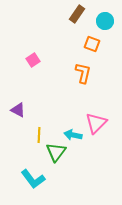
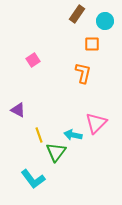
orange square: rotated 21 degrees counterclockwise
yellow line: rotated 21 degrees counterclockwise
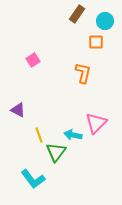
orange square: moved 4 px right, 2 px up
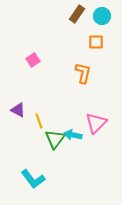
cyan circle: moved 3 px left, 5 px up
yellow line: moved 14 px up
green triangle: moved 1 px left, 13 px up
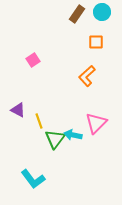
cyan circle: moved 4 px up
orange L-shape: moved 4 px right, 3 px down; rotated 145 degrees counterclockwise
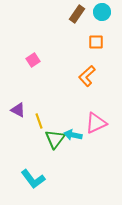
pink triangle: rotated 20 degrees clockwise
